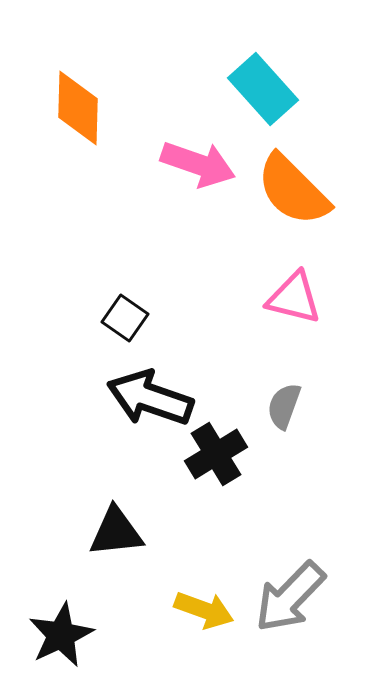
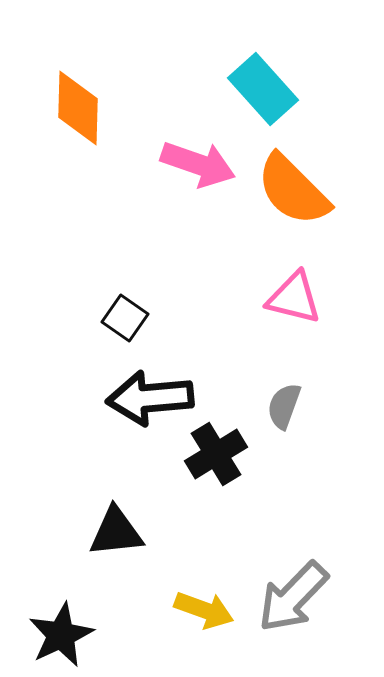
black arrow: rotated 24 degrees counterclockwise
gray arrow: moved 3 px right
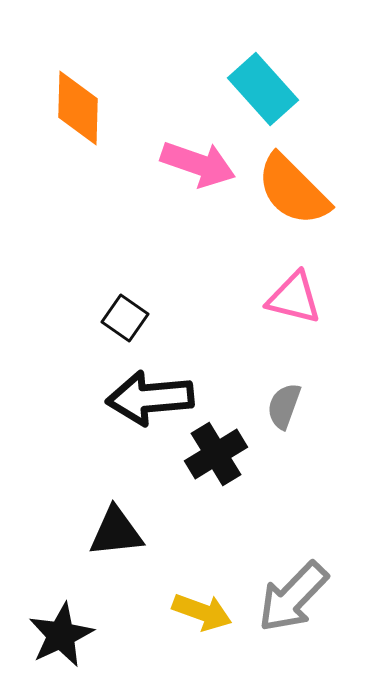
yellow arrow: moved 2 px left, 2 px down
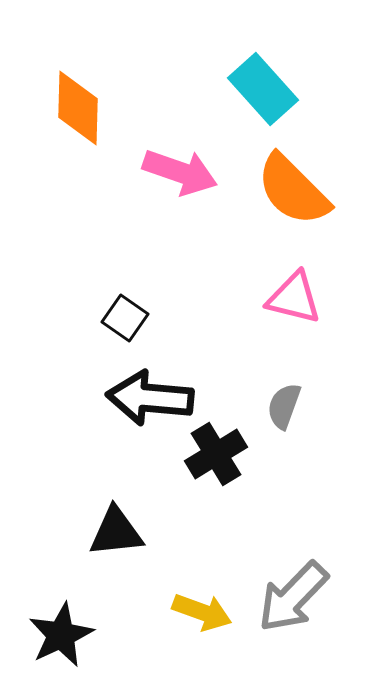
pink arrow: moved 18 px left, 8 px down
black arrow: rotated 10 degrees clockwise
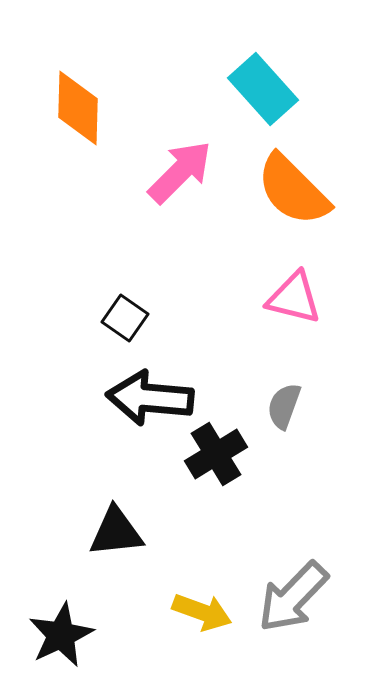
pink arrow: rotated 64 degrees counterclockwise
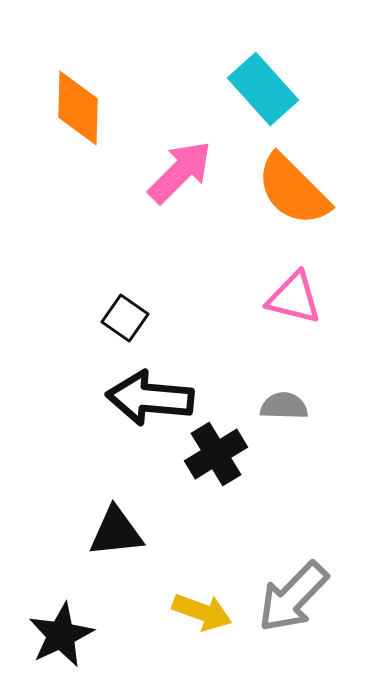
gray semicircle: rotated 72 degrees clockwise
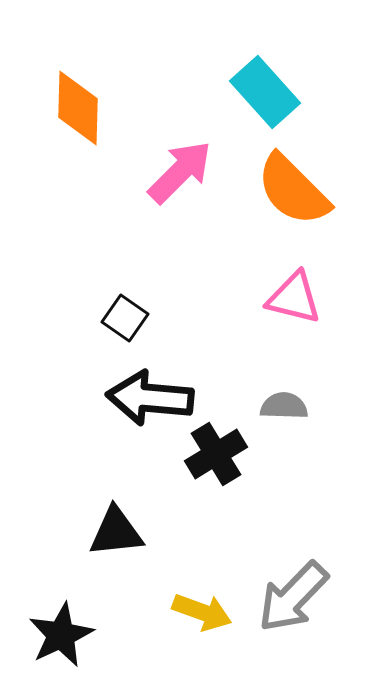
cyan rectangle: moved 2 px right, 3 px down
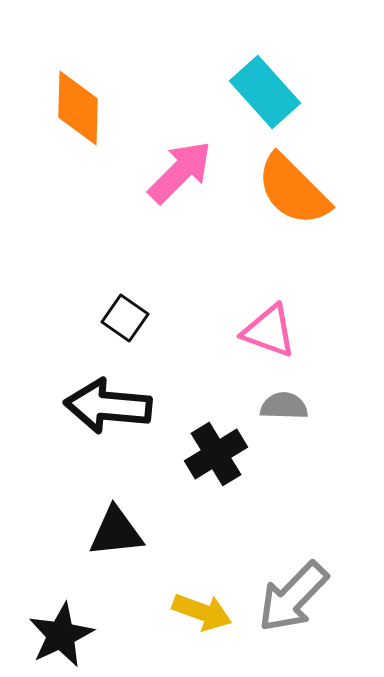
pink triangle: moved 25 px left, 33 px down; rotated 6 degrees clockwise
black arrow: moved 42 px left, 8 px down
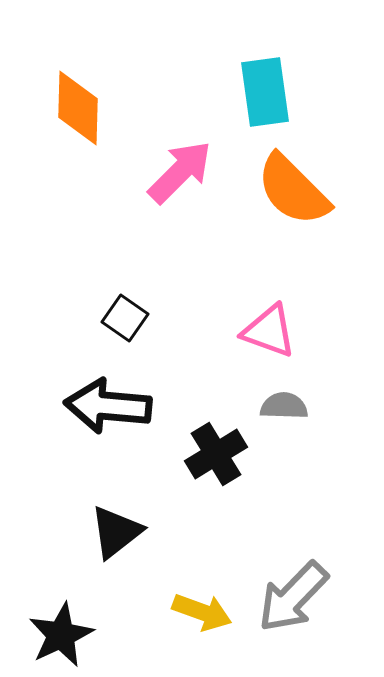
cyan rectangle: rotated 34 degrees clockwise
black triangle: rotated 32 degrees counterclockwise
